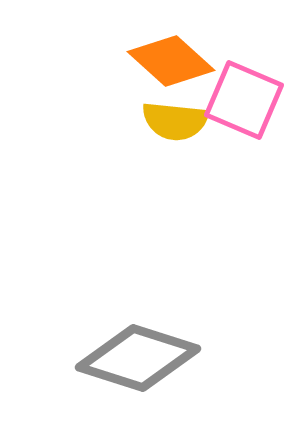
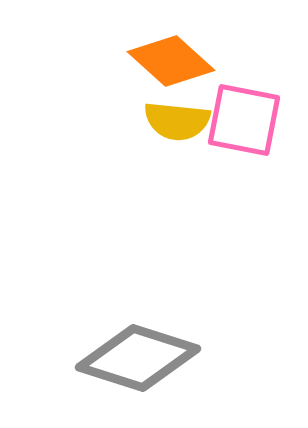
pink square: moved 20 px down; rotated 12 degrees counterclockwise
yellow semicircle: moved 2 px right
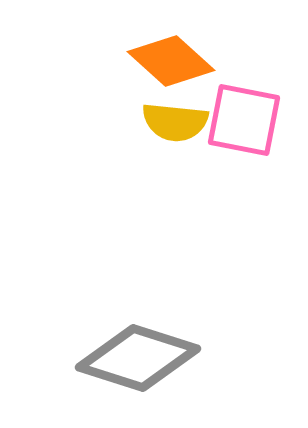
yellow semicircle: moved 2 px left, 1 px down
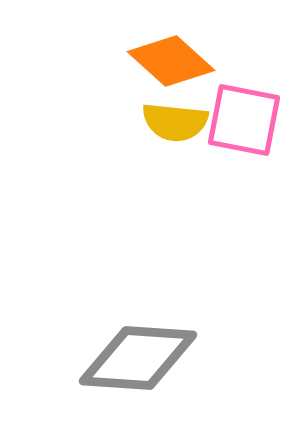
gray diamond: rotated 14 degrees counterclockwise
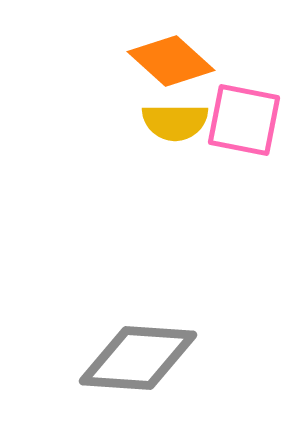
yellow semicircle: rotated 6 degrees counterclockwise
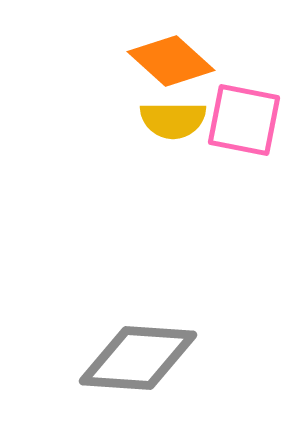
yellow semicircle: moved 2 px left, 2 px up
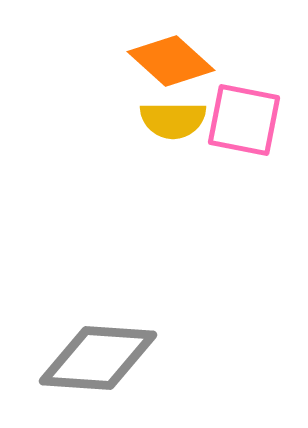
gray diamond: moved 40 px left
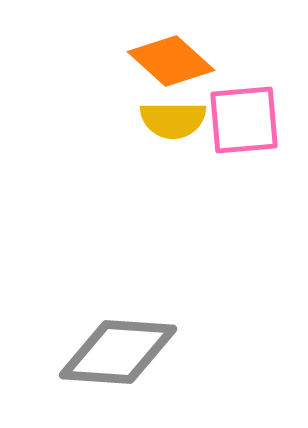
pink square: rotated 16 degrees counterclockwise
gray diamond: moved 20 px right, 6 px up
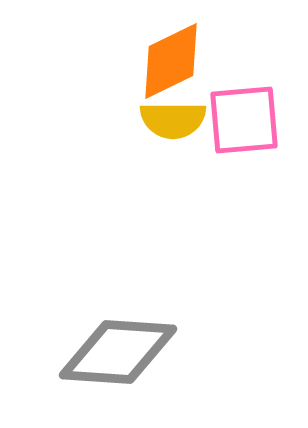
orange diamond: rotated 68 degrees counterclockwise
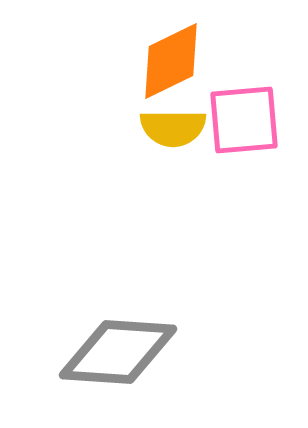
yellow semicircle: moved 8 px down
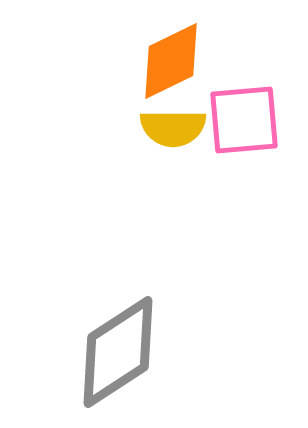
gray diamond: rotated 37 degrees counterclockwise
